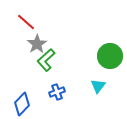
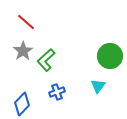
gray star: moved 14 px left, 7 px down
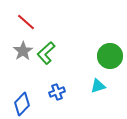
green L-shape: moved 7 px up
cyan triangle: rotated 35 degrees clockwise
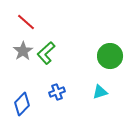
cyan triangle: moved 2 px right, 6 px down
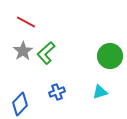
red line: rotated 12 degrees counterclockwise
blue diamond: moved 2 px left
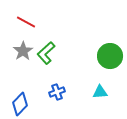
cyan triangle: rotated 14 degrees clockwise
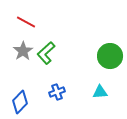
blue diamond: moved 2 px up
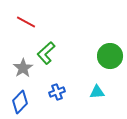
gray star: moved 17 px down
cyan triangle: moved 3 px left
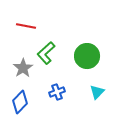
red line: moved 4 px down; rotated 18 degrees counterclockwise
green circle: moved 23 px left
cyan triangle: rotated 42 degrees counterclockwise
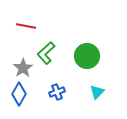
blue diamond: moved 1 px left, 8 px up; rotated 15 degrees counterclockwise
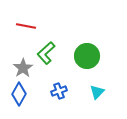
blue cross: moved 2 px right, 1 px up
